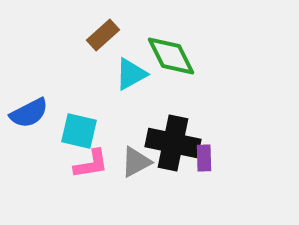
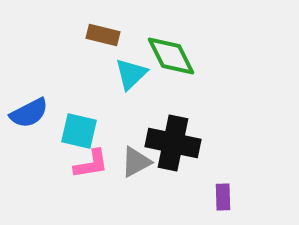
brown rectangle: rotated 56 degrees clockwise
cyan triangle: rotated 15 degrees counterclockwise
purple rectangle: moved 19 px right, 39 px down
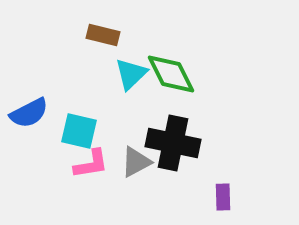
green diamond: moved 18 px down
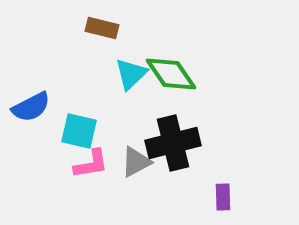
brown rectangle: moved 1 px left, 7 px up
green diamond: rotated 8 degrees counterclockwise
blue semicircle: moved 2 px right, 6 px up
black cross: rotated 26 degrees counterclockwise
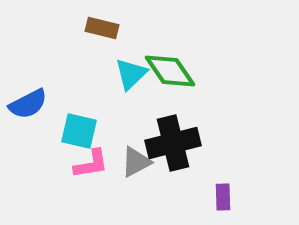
green diamond: moved 1 px left, 3 px up
blue semicircle: moved 3 px left, 3 px up
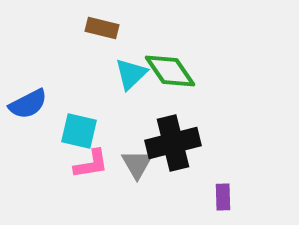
gray triangle: moved 1 px right, 2 px down; rotated 32 degrees counterclockwise
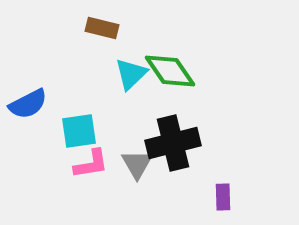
cyan square: rotated 21 degrees counterclockwise
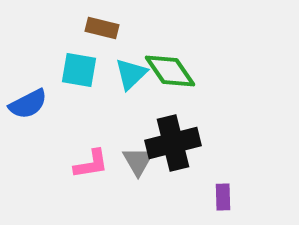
cyan square: moved 61 px up; rotated 18 degrees clockwise
gray triangle: moved 1 px right, 3 px up
